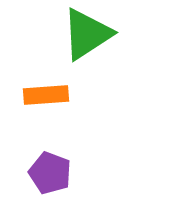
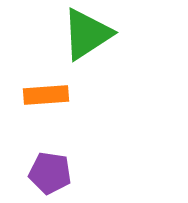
purple pentagon: rotated 12 degrees counterclockwise
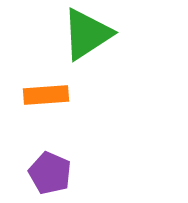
purple pentagon: rotated 15 degrees clockwise
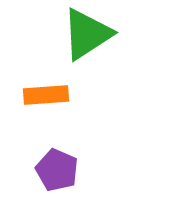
purple pentagon: moved 7 px right, 3 px up
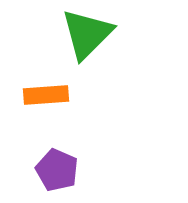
green triangle: rotated 12 degrees counterclockwise
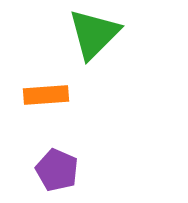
green triangle: moved 7 px right
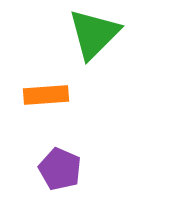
purple pentagon: moved 3 px right, 1 px up
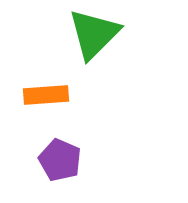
purple pentagon: moved 9 px up
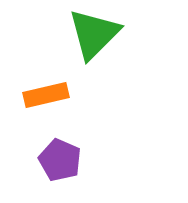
orange rectangle: rotated 9 degrees counterclockwise
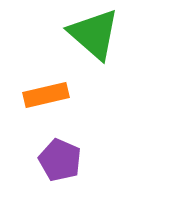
green triangle: rotated 34 degrees counterclockwise
